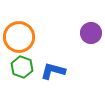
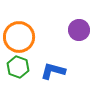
purple circle: moved 12 px left, 3 px up
green hexagon: moved 4 px left
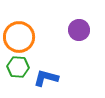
green hexagon: rotated 15 degrees counterclockwise
blue L-shape: moved 7 px left, 7 px down
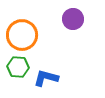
purple circle: moved 6 px left, 11 px up
orange circle: moved 3 px right, 2 px up
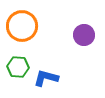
purple circle: moved 11 px right, 16 px down
orange circle: moved 9 px up
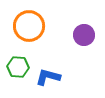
orange circle: moved 7 px right
blue L-shape: moved 2 px right, 1 px up
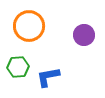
green hexagon: rotated 10 degrees counterclockwise
blue L-shape: rotated 25 degrees counterclockwise
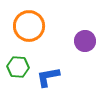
purple circle: moved 1 px right, 6 px down
green hexagon: rotated 10 degrees clockwise
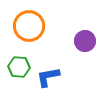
green hexagon: moved 1 px right
